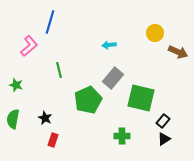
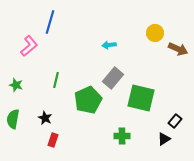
brown arrow: moved 3 px up
green line: moved 3 px left, 10 px down; rotated 28 degrees clockwise
black rectangle: moved 12 px right
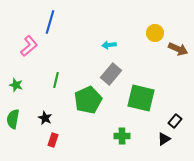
gray rectangle: moved 2 px left, 4 px up
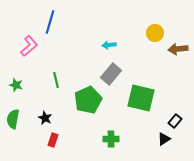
brown arrow: rotated 150 degrees clockwise
green line: rotated 28 degrees counterclockwise
green cross: moved 11 px left, 3 px down
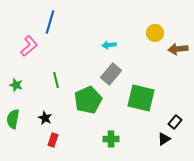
black rectangle: moved 1 px down
